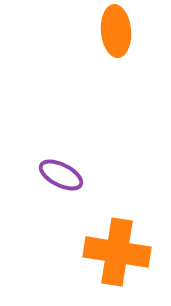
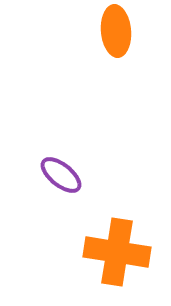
purple ellipse: rotated 12 degrees clockwise
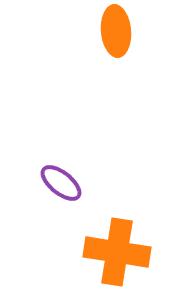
purple ellipse: moved 8 px down
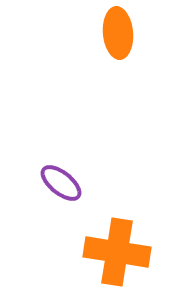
orange ellipse: moved 2 px right, 2 px down
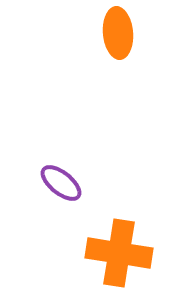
orange cross: moved 2 px right, 1 px down
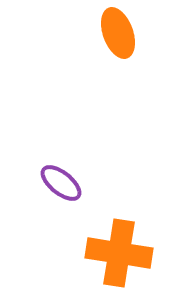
orange ellipse: rotated 15 degrees counterclockwise
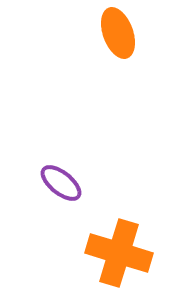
orange cross: rotated 8 degrees clockwise
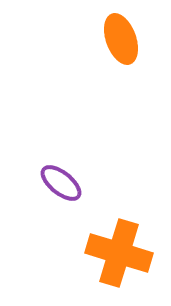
orange ellipse: moved 3 px right, 6 px down
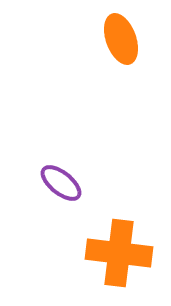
orange cross: rotated 10 degrees counterclockwise
